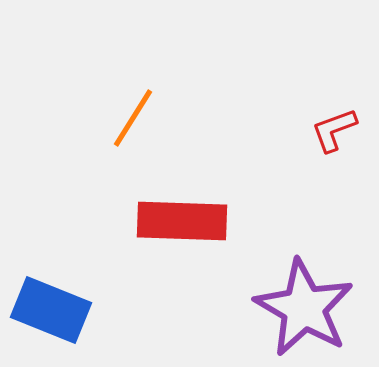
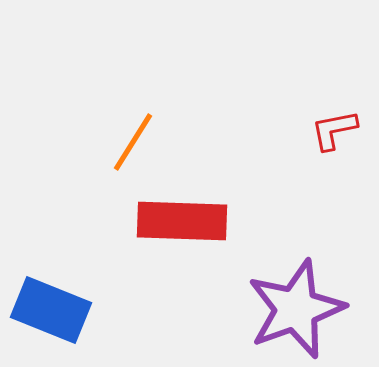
orange line: moved 24 px down
red L-shape: rotated 9 degrees clockwise
purple star: moved 8 px left, 1 px down; rotated 22 degrees clockwise
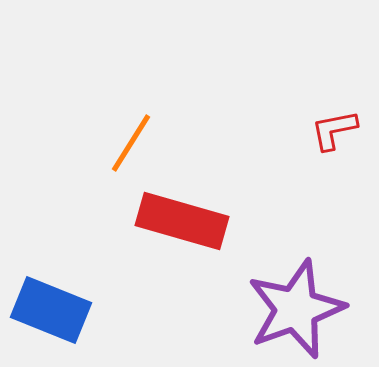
orange line: moved 2 px left, 1 px down
red rectangle: rotated 14 degrees clockwise
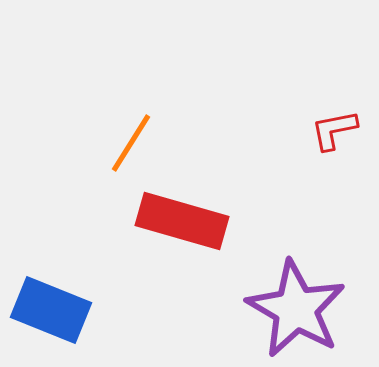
purple star: rotated 22 degrees counterclockwise
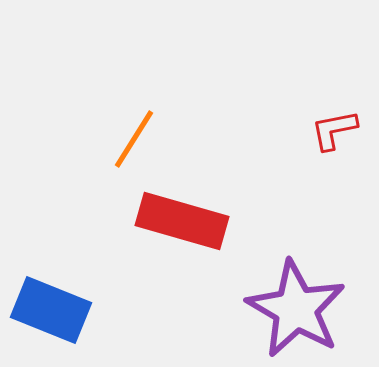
orange line: moved 3 px right, 4 px up
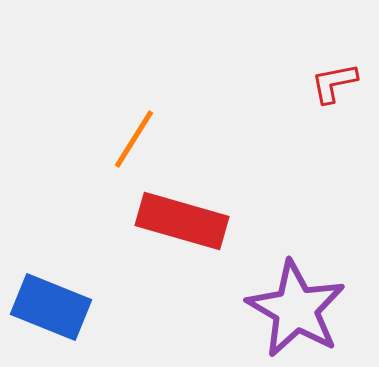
red L-shape: moved 47 px up
blue rectangle: moved 3 px up
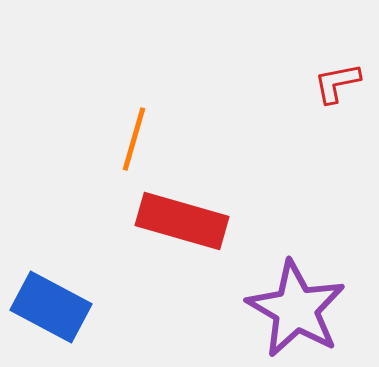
red L-shape: moved 3 px right
orange line: rotated 16 degrees counterclockwise
blue rectangle: rotated 6 degrees clockwise
